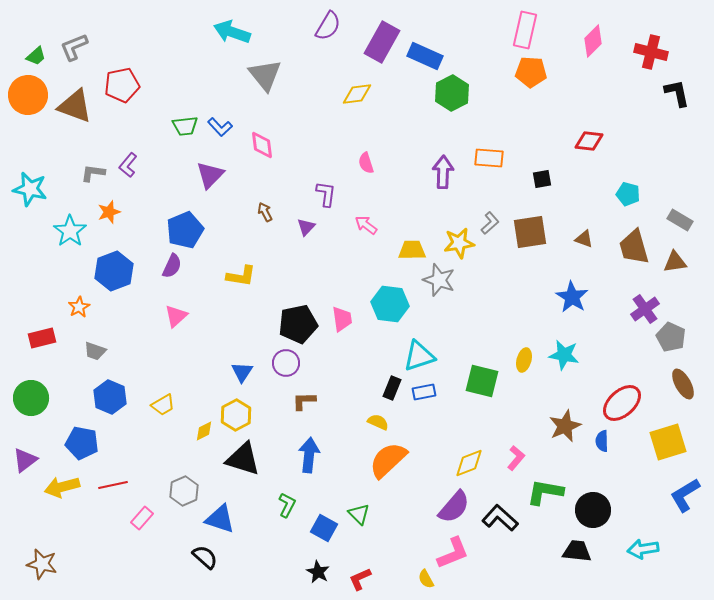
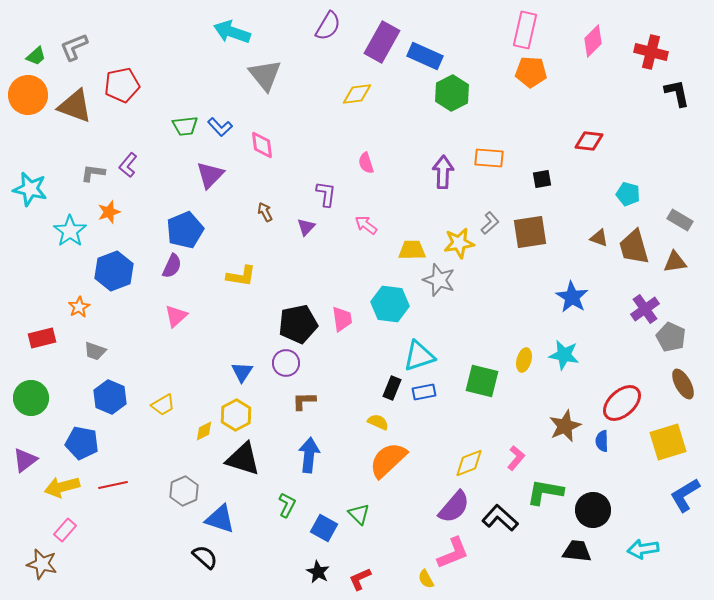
brown triangle at (584, 239): moved 15 px right, 1 px up
pink rectangle at (142, 518): moved 77 px left, 12 px down
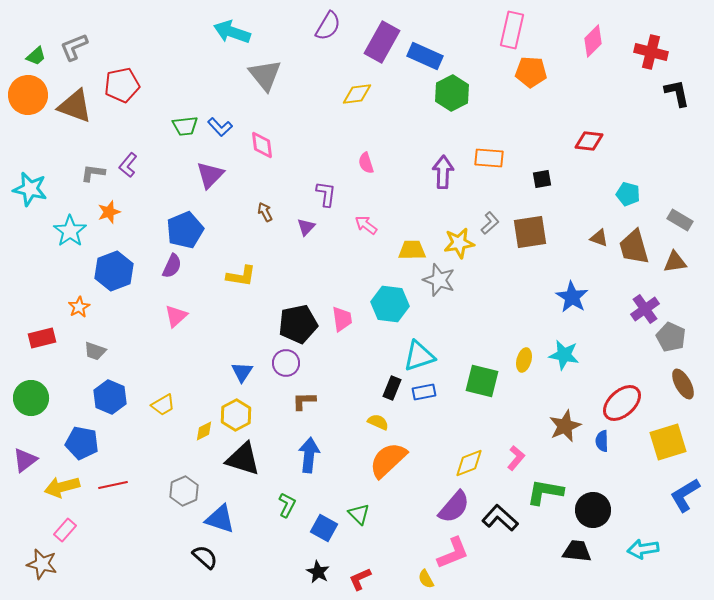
pink rectangle at (525, 30): moved 13 px left
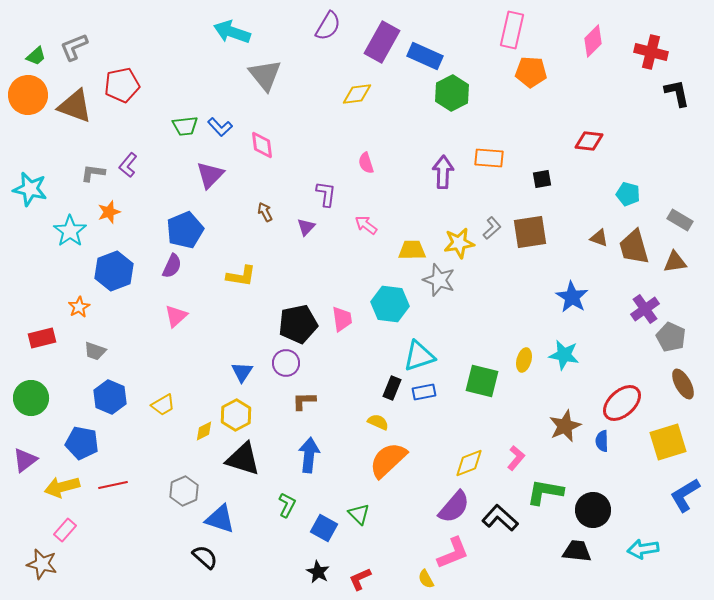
gray L-shape at (490, 223): moved 2 px right, 5 px down
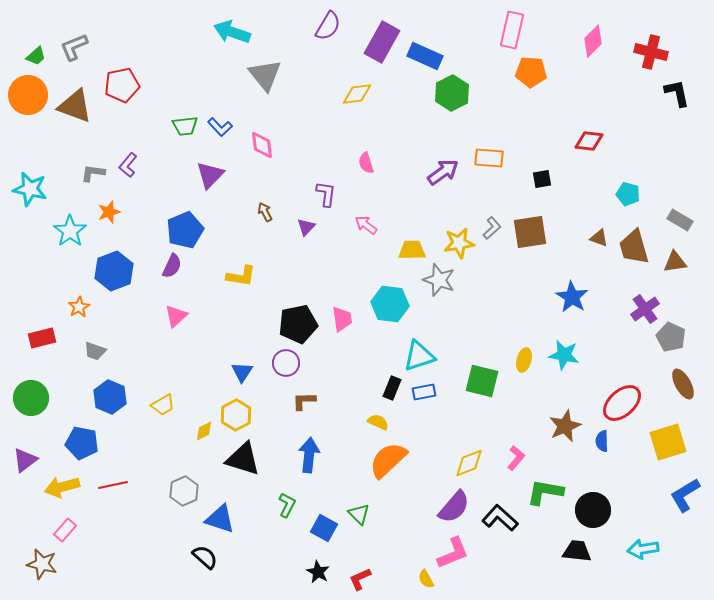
purple arrow at (443, 172): rotated 52 degrees clockwise
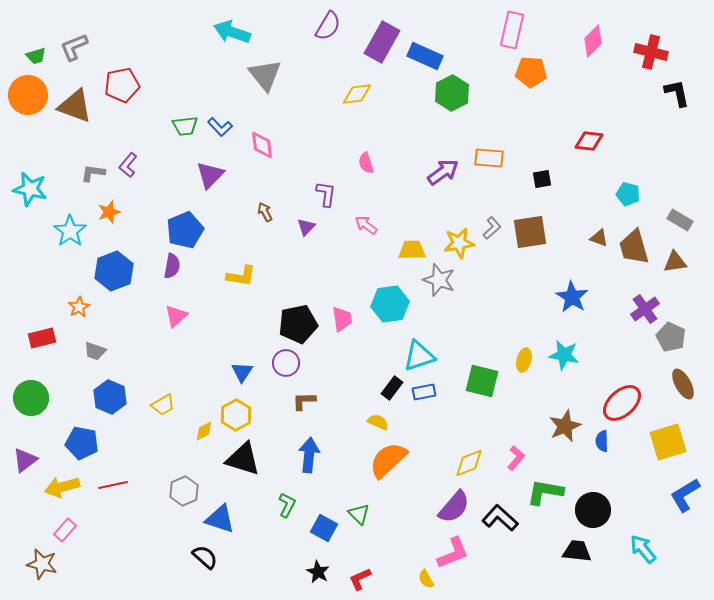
green trapezoid at (36, 56): rotated 25 degrees clockwise
purple semicircle at (172, 266): rotated 15 degrees counterclockwise
cyan hexagon at (390, 304): rotated 15 degrees counterclockwise
black rectangle at (392, 388): rotated 15 degrees clockwise
cyan arrow at (643, 549): rotated 60 degrees clockwise
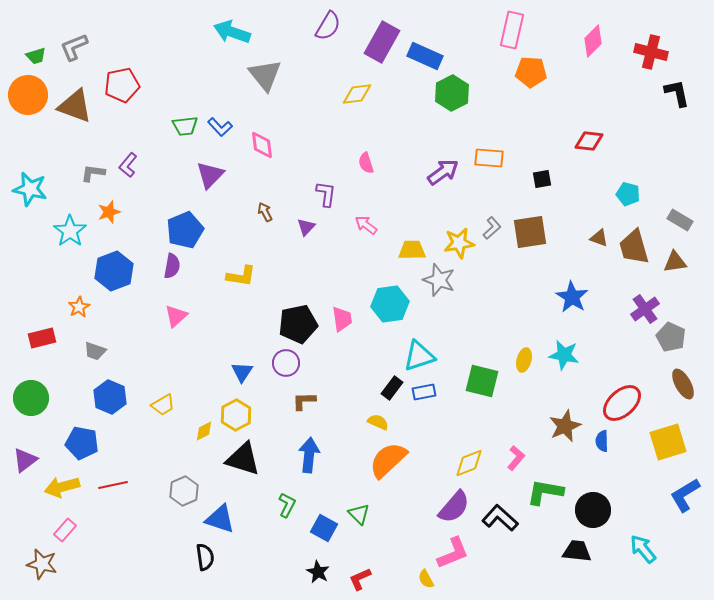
black semicircle at (205, 557): rotated 40 degrees clockwise
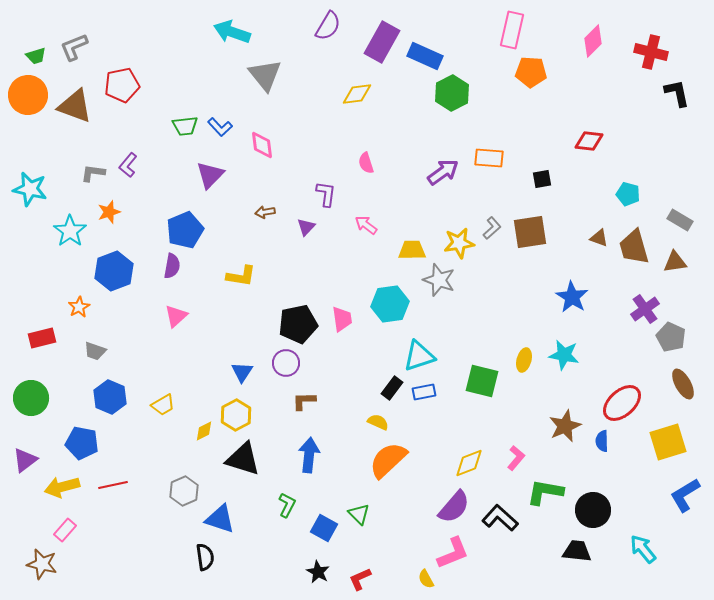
brown arrow at (265, 212): rotated 72 degrees counterclockwise
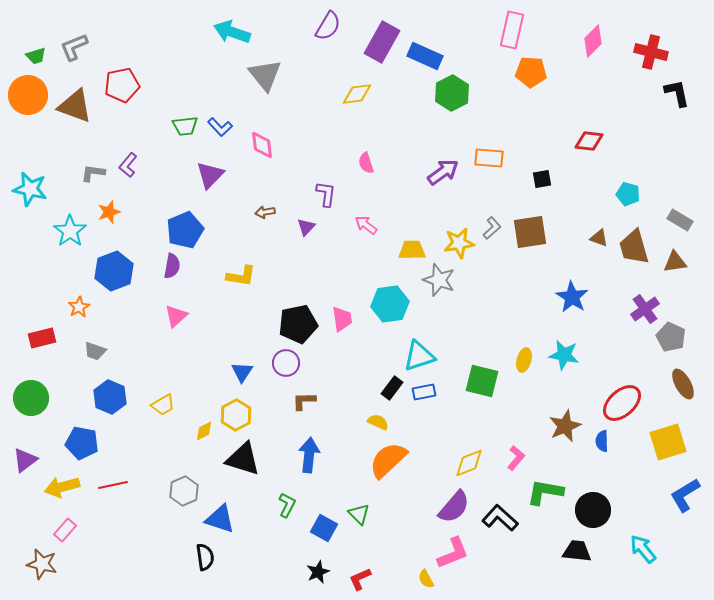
black star at (318, 572): rotated 20 degrees clockwise
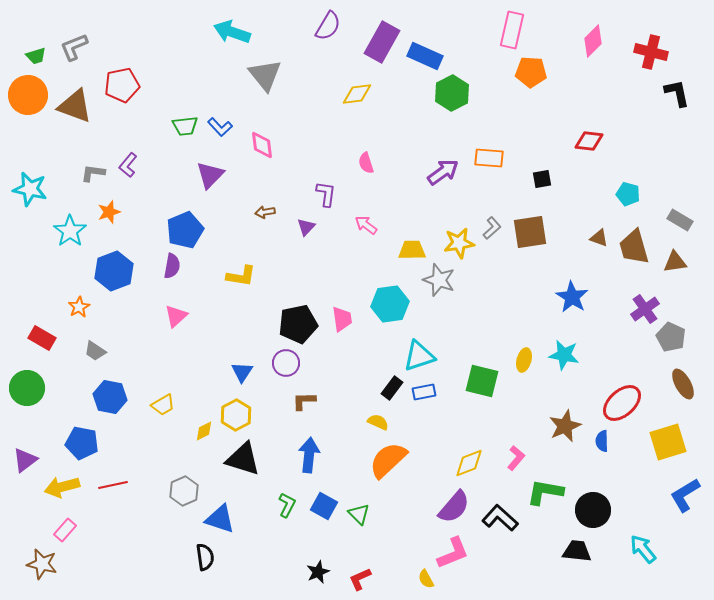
red rectangle at (42, 338): rotated 44 degrees clockwise
gray trapezoid at (95, 351): rotated 15 degrees clockwise
blue hexagon at (110, 397): rotated 12 degrees counterclockwise
green circle at (31, 398): moved 4 px left, 10 px up
blue square at (324, 528): moved 22 px up
